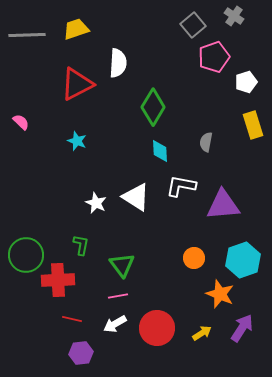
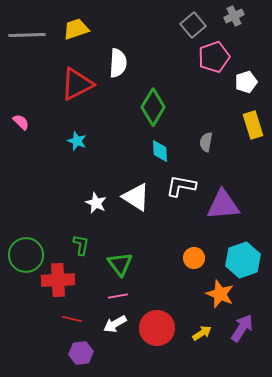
gray cross: rotated 30 degrees clockwise
green triangle: moved 2 px left, 1 px up
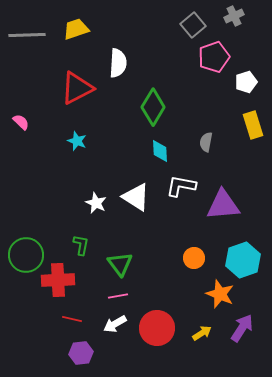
red triangle: moved 4 px down
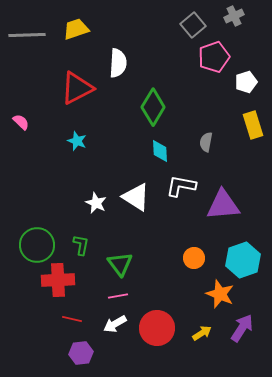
green circle: moved 11 px right, 10 px up
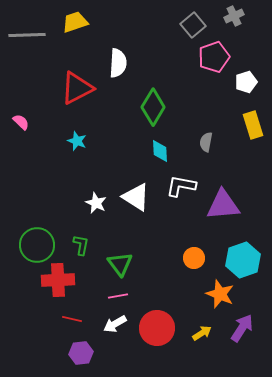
yellow trapezoid: moved 1 px left, 7 px up
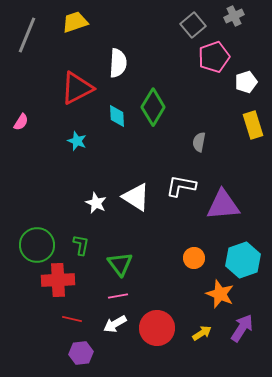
gray line: rotated 66 degrees counterclockwise
pink semicircle: rotated 78 degrees clockwise
gray semicircle: moved 7 px left
cyan diamond: moved 43 px left, 35 px up
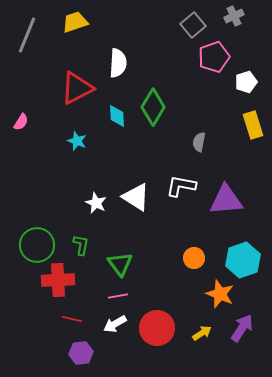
purple triangle: moved 3 px right, 5 px up
